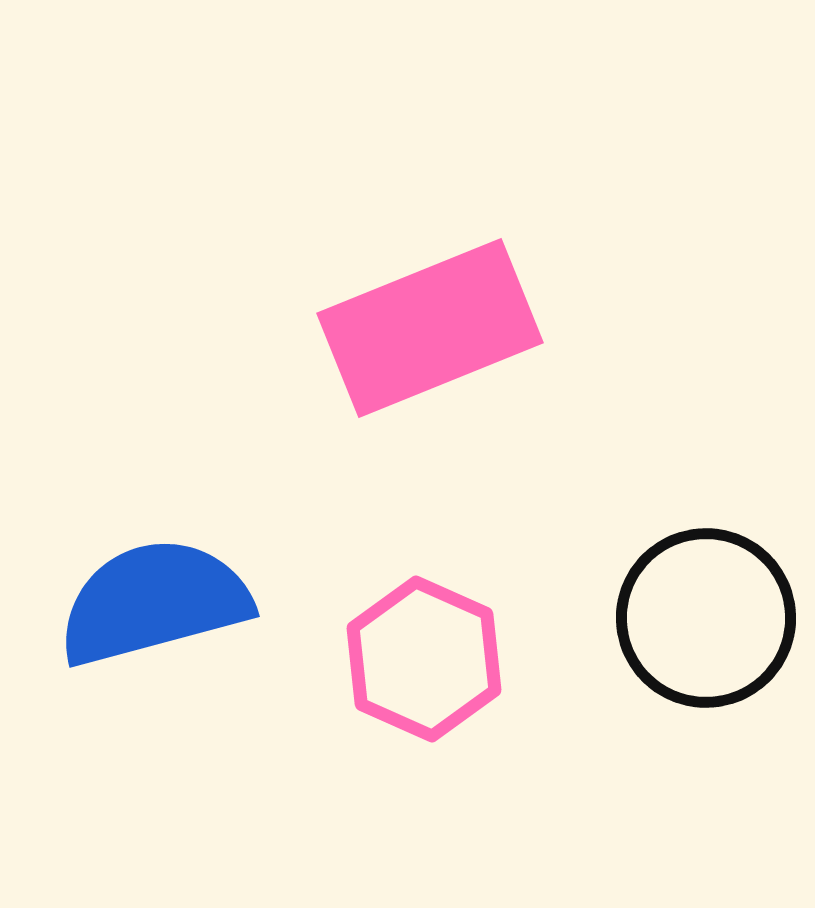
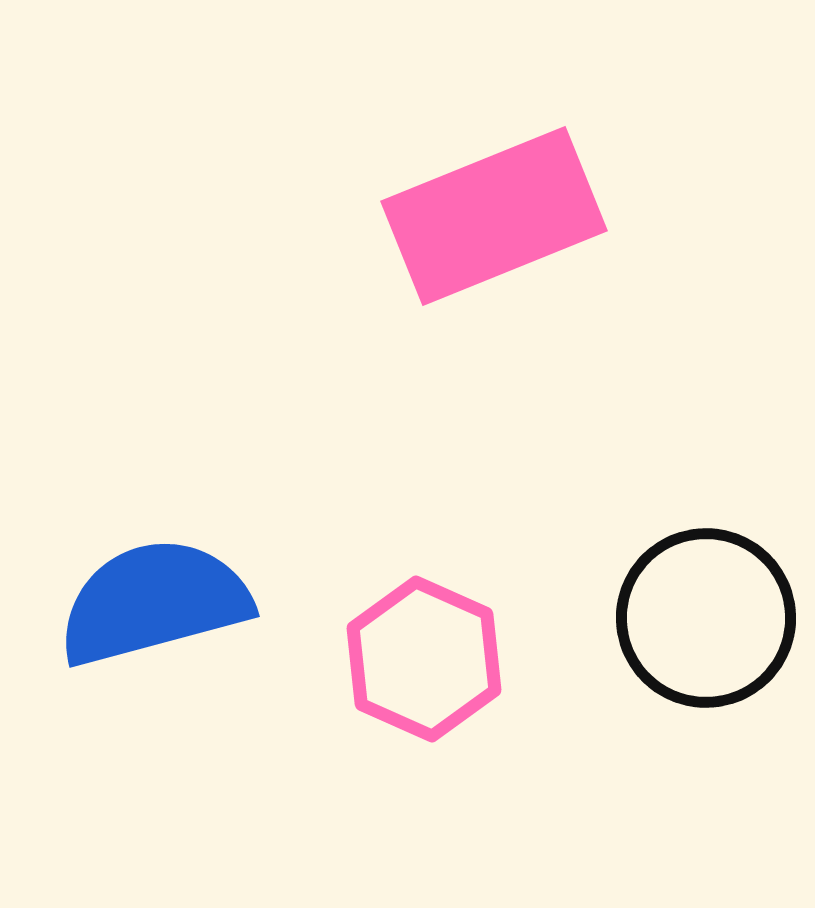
pink rectangle: moved 64 px right, 112 px up
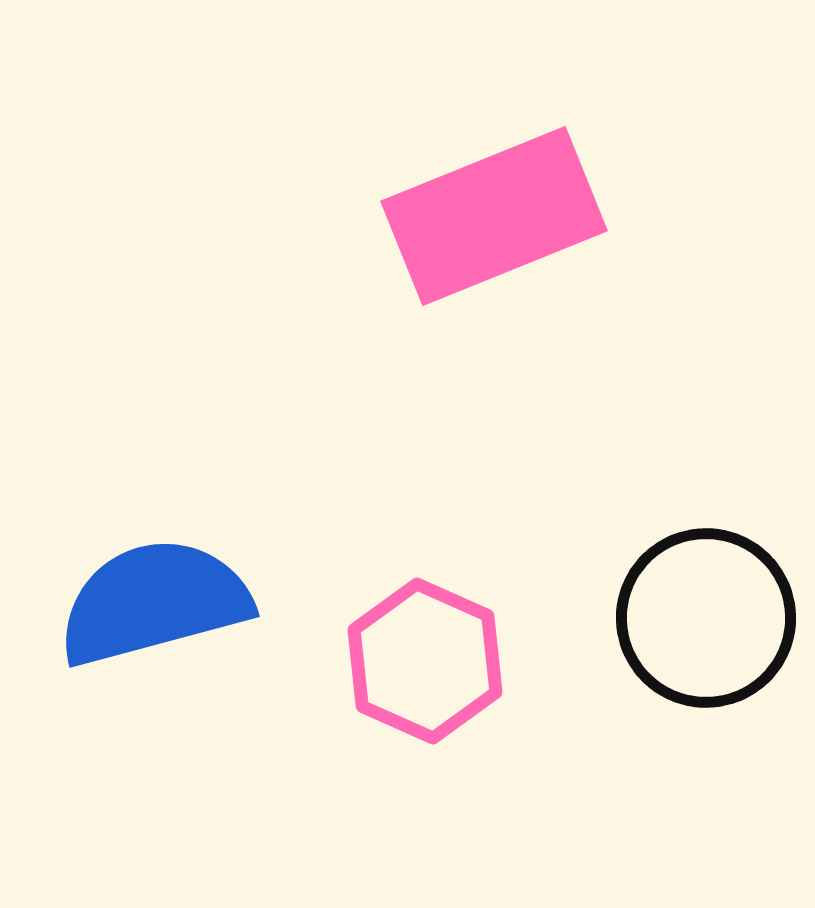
pink hexagon: moved 1 px right, 2 px down
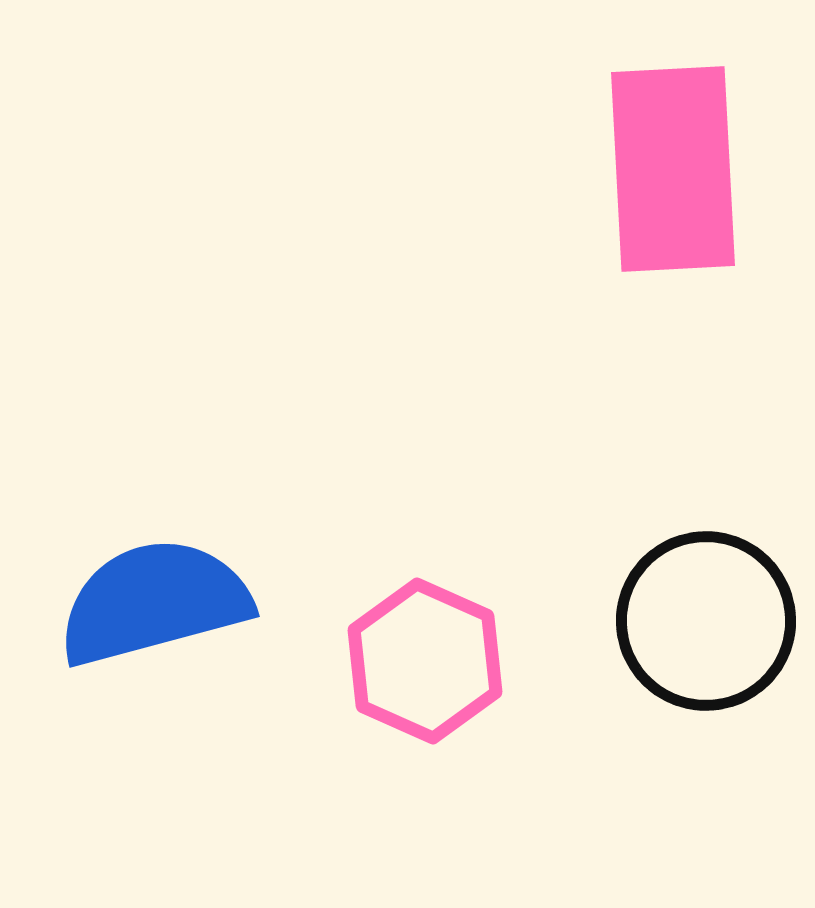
pink rectangle: moved 179 px right, 47 px up; rotated 71 degrees counterclockwise
black circle: moved 3 px down
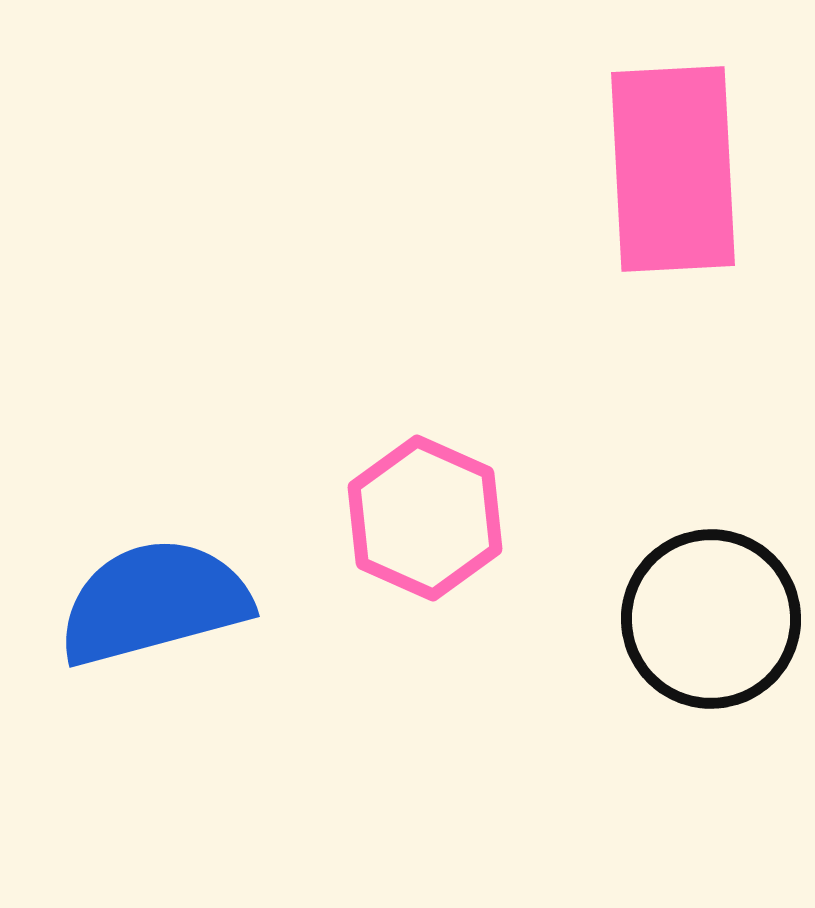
black circle: moved 5 px right, 2 px up
pink hexagon: moved 143 px up
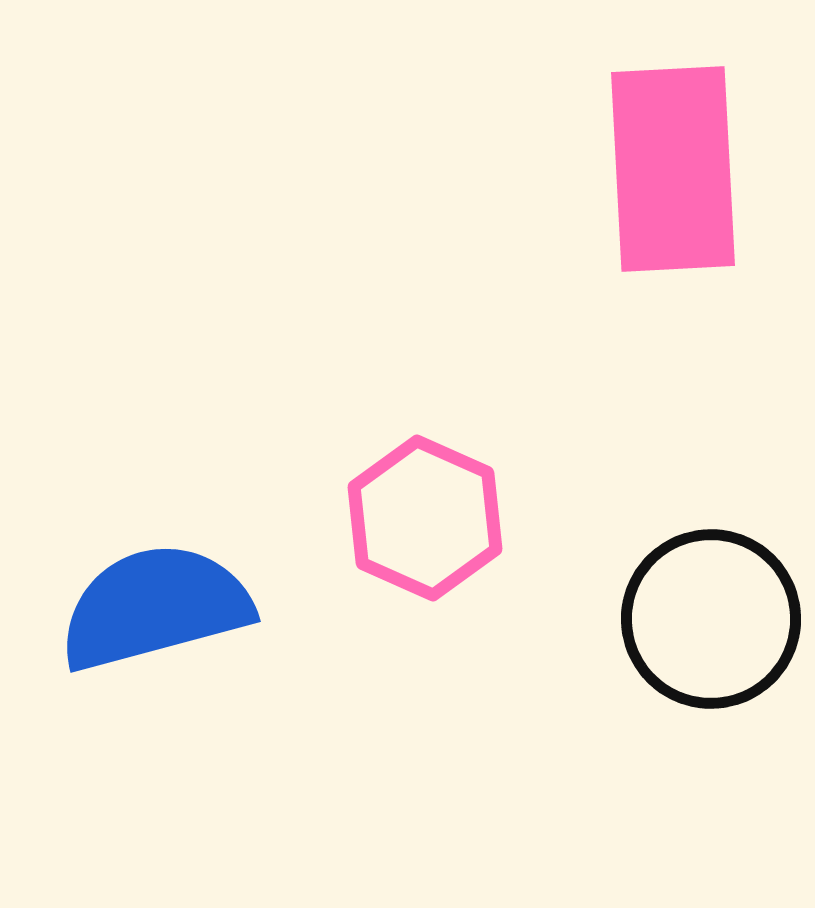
blue semicircle: moved 1 px right, 5 px down
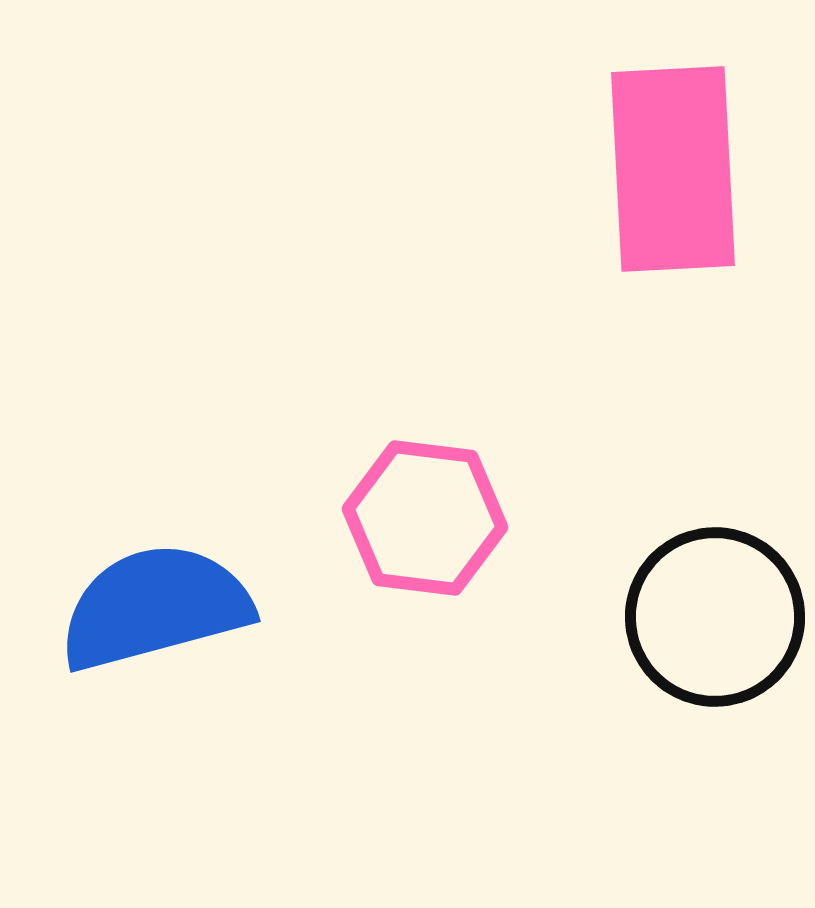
pink hexagon: rotated 17 degrees counterclockwise
black circle: moved 4 px right, 2 px up
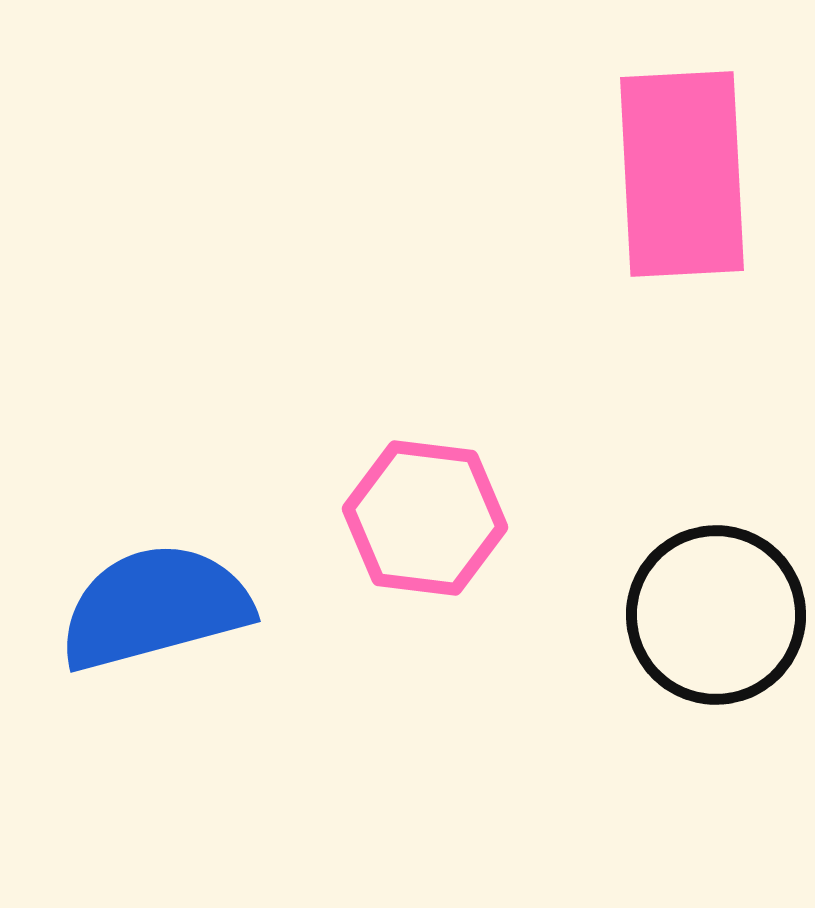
pink rectangle: moved 9 px right, 5 px down
black circle: moved 1 px right, 2 px up
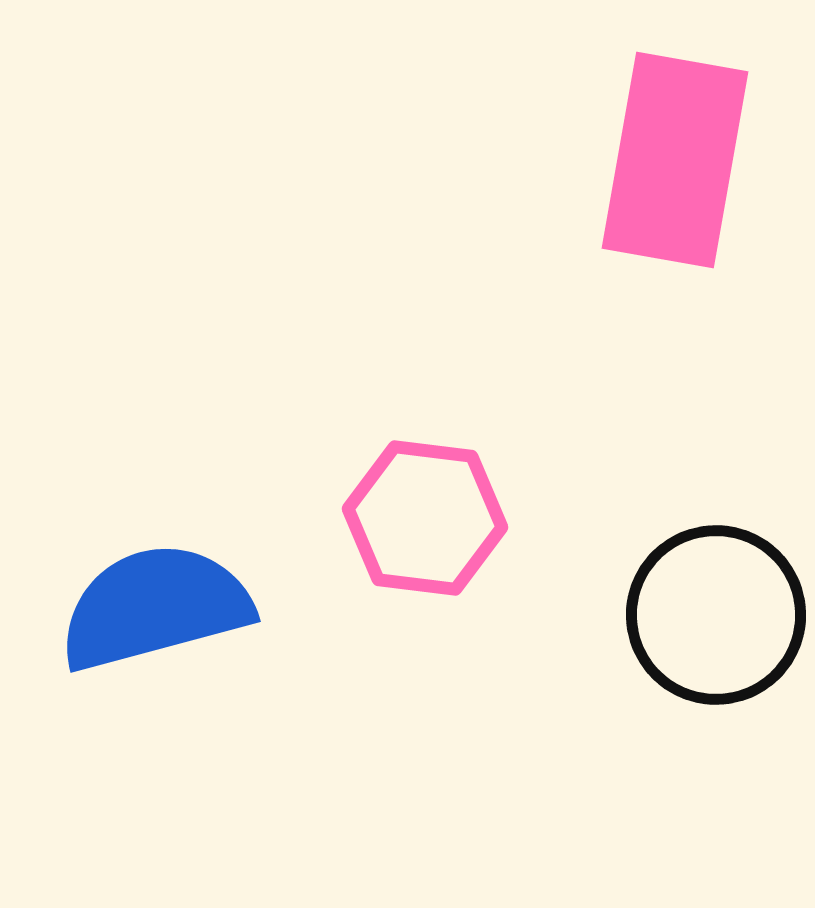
pink rectangle: moved 7 px left, 14 px up; rotated 13 degrees clockwise
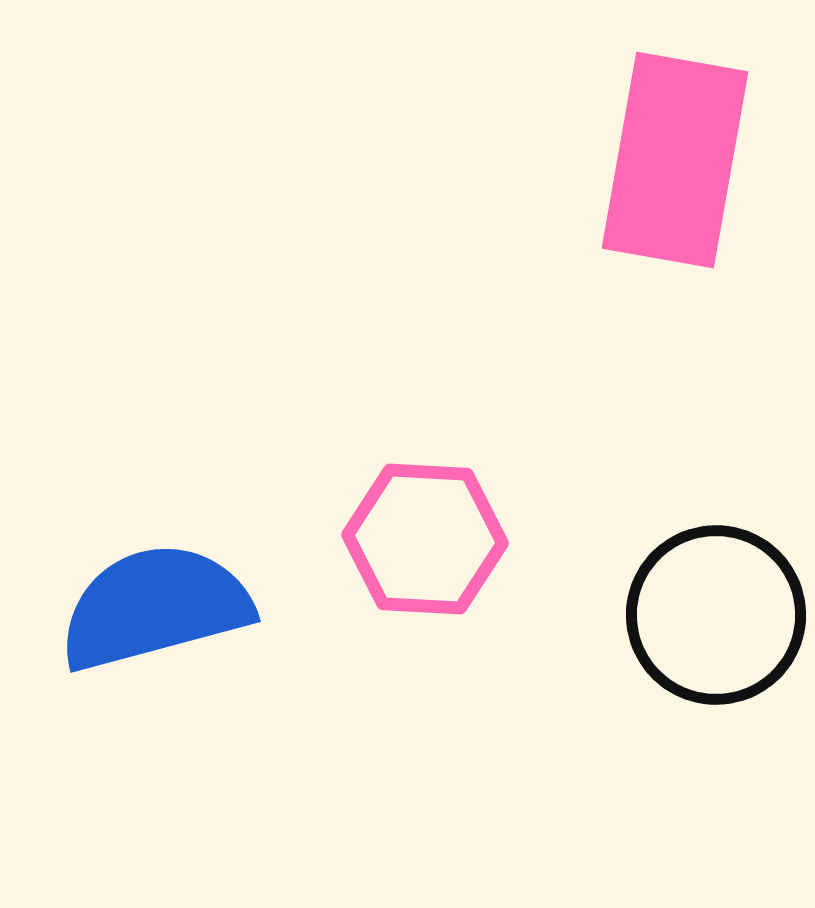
pink hexagon: moved 21 px down; rotated 4 degrees counterclockwise
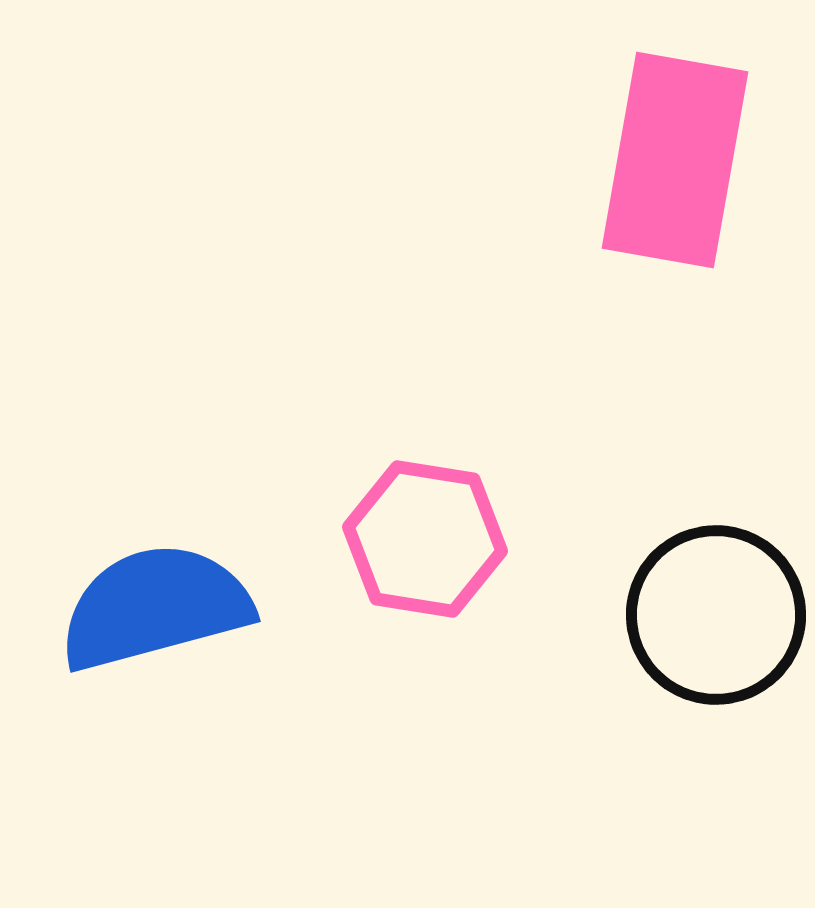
pink hexagon: rotated 6 degrees clockwise
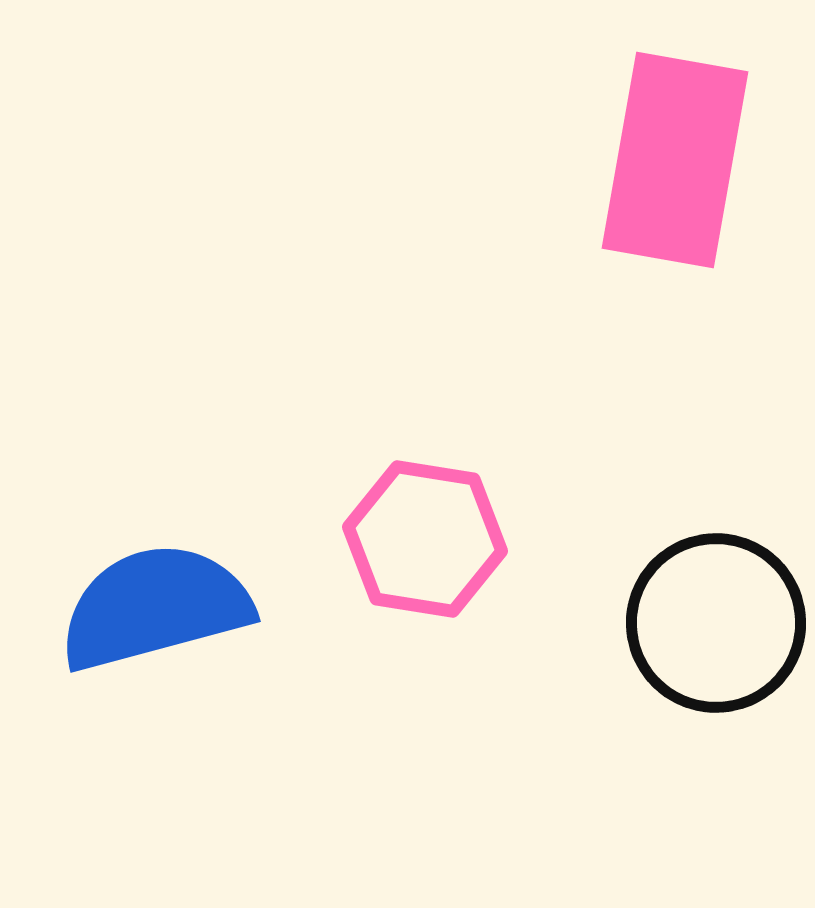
black circle: moved 8 px down
